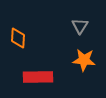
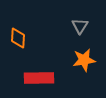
orange star: rotated 15 degrees counterclockwise
red rectangle: moved 1 px right, 1 px down
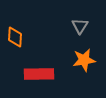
orange diamond: moved 3 px left, 1 px up
red rectangle: moved 4 px up
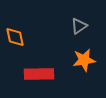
gray triangle: moved 1 px left; rotated 24 degrees clockwise
orange diamond: rotated 15 degrees counterclockwise
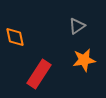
gray triangle: moved 2 px left
red rectangle: rotated 56 degrees counterclockwise
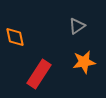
orange star: moved 2 px down
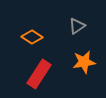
orange diamond: moved 17 px right; rotated 45 degrees counterclockwise
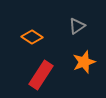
orange star: rotated 10 degrees counterclockwise
red rectangle: moved 2 px right, 1 px down
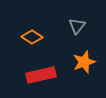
gray triangle: rotated 18 degrees counterclockwise
red rectangle: rotated 44 degrees clockwise
